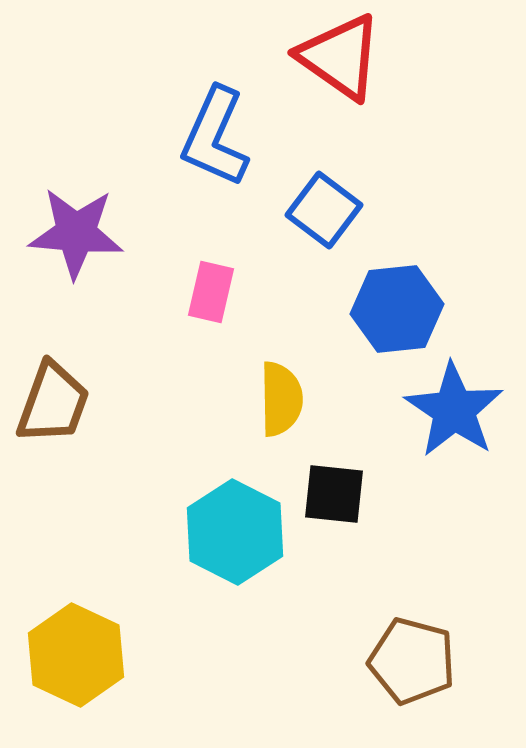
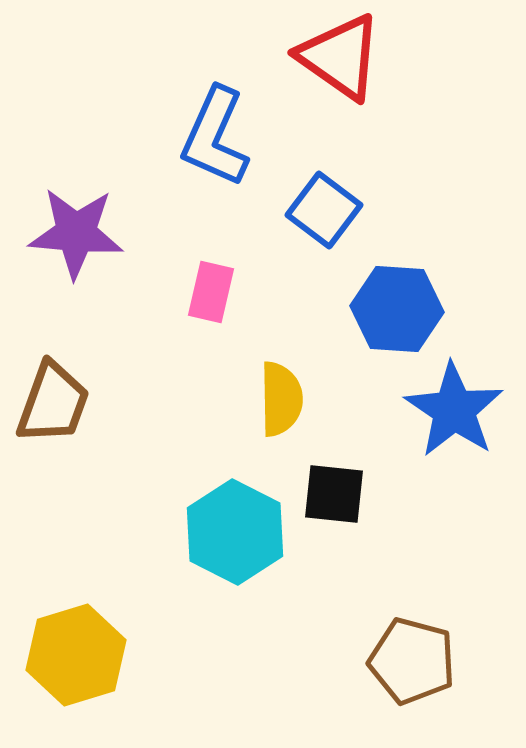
blue hexagon: rotated 10 degrees clockwise
yellow hexagon: rotated 18 degrees clockwise
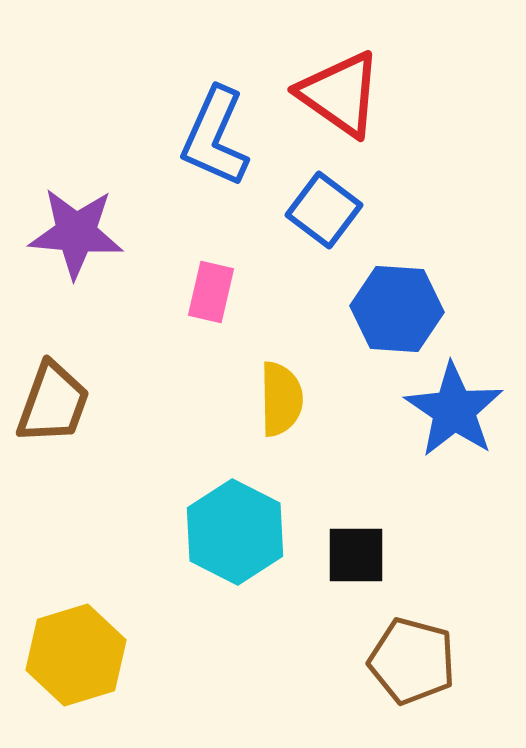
red triangle: moved 37 px down
black square: moved 22 px right, 61 px down; rotated 6 degrees counterclockwise
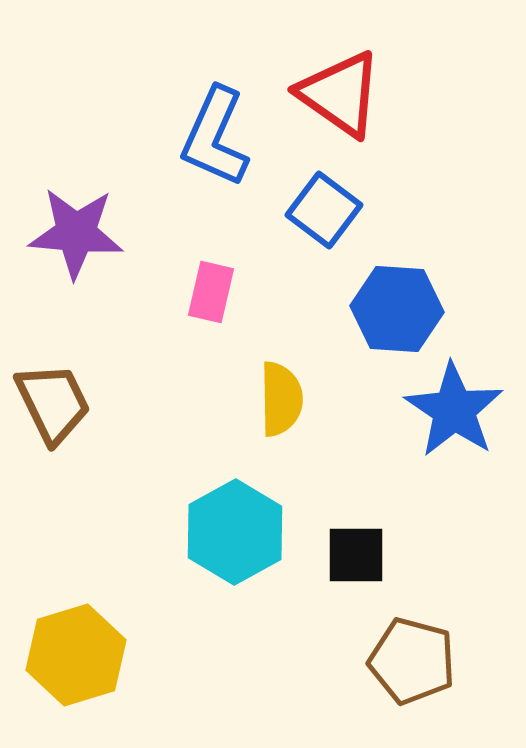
brown trapezoid: rotated 46 degrees counterclockwise
cyan hexagon: rotated 4 degrees clockwise
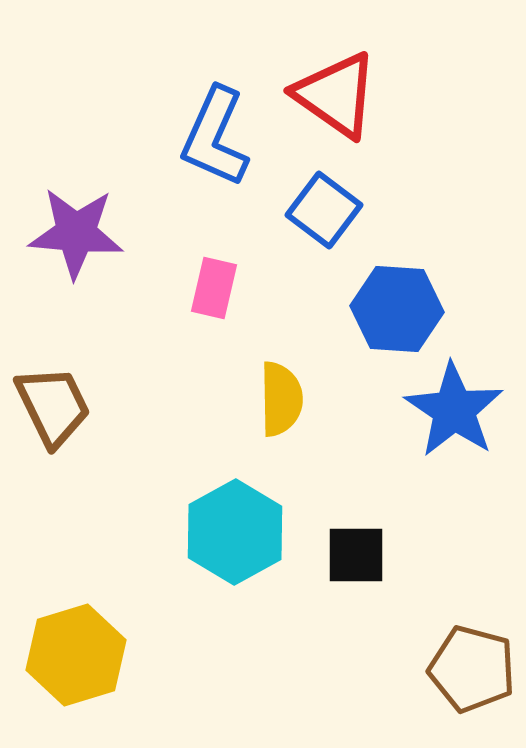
red triangle: moved 4 px left, 1 px down
pink rectangle: moved 3 px right, 4 px up
brown trapezoid: moved 3 px down
brown pentagon: moved 60 px right, 8 px down
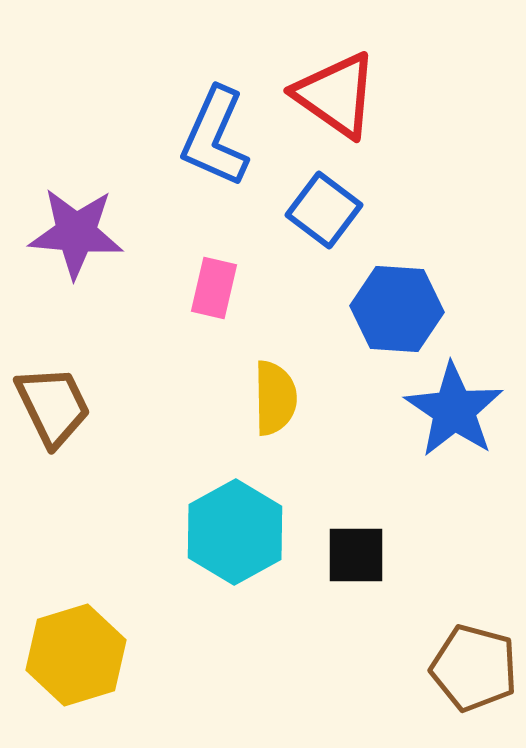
yellow semicircle: moved 6 px left, 1 px up
brown pentagon: moved 2 px right, 1 px up
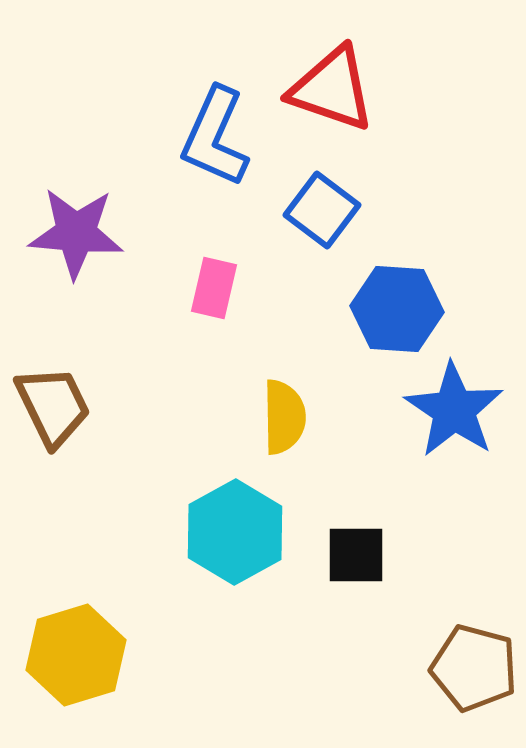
red triangle: moved 4 px left, 6 px up; rotated 16 degrees counterclockwise
blue square: moved 2 px left
yellow semicircle: moved 9 px right, 19 px down
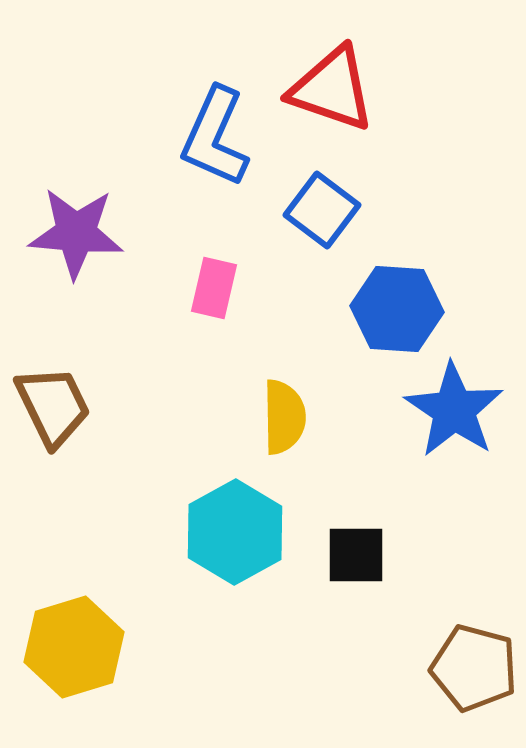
yellow hexagon: moved 2 px left, 8 px up
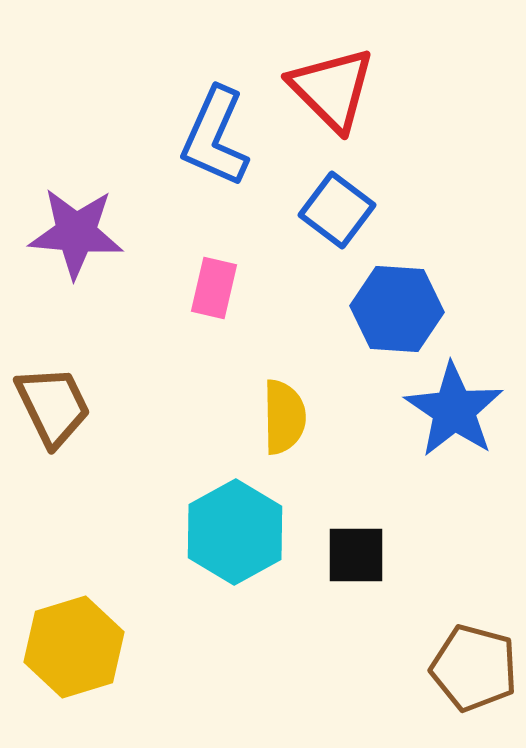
red triangle: rotated 26 degrees clockwise
blue square: moved 15 px right
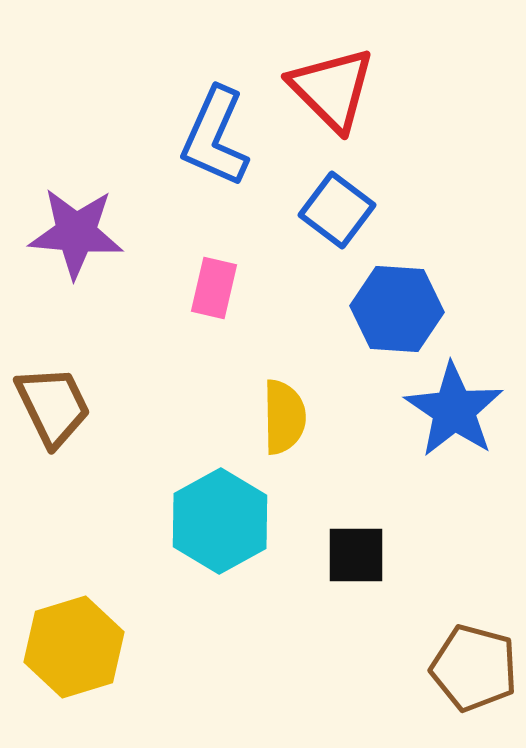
cyan hexagon: moved 15 px left, 11 px up
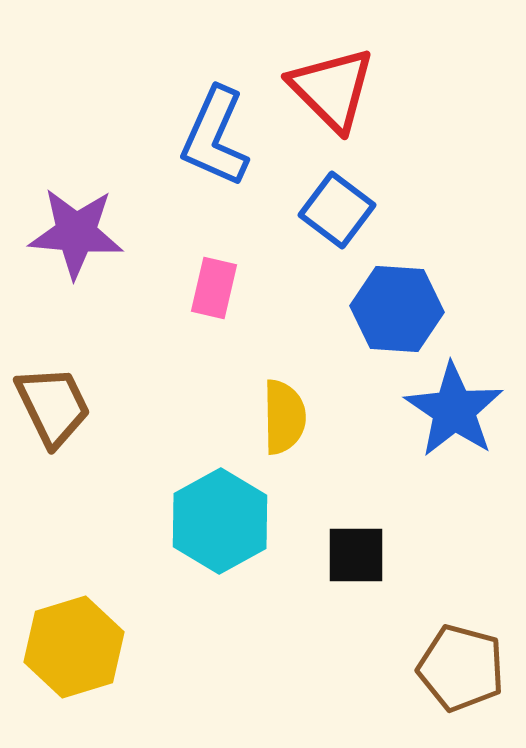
brown pentagon: moved 13 px left
